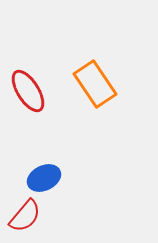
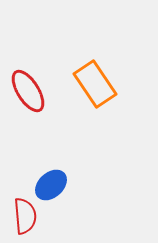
blue ellipse: moved 7 px right, 7 px down; rotated 16 degrees counterclockwise
red semicircle: rotated 45 degrees counterclockwise
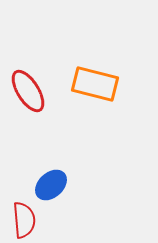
orange rectangle: rotated 42 degrees counterclockwise
red semicircle: moved 1 px left, 4 px down
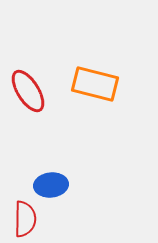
blue ellipse: rotated 36 degrees clockwise
red semicircle: moved 1 px right, 1 px up; rotated 6 degrees clockwise
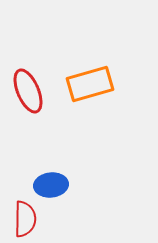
orange rectangle: moved 5 px left; rotated 30 degrees counterclockwise
red ellipse: rotated 9 degrees clockwise
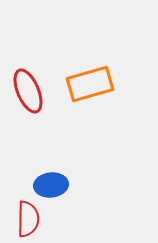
red semicircle: moved 3 px right
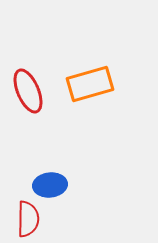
blue ellipse: moved 1 px left
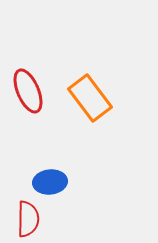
orange rectangle: moved 14 px down; rotated 69 degrees clockwise
blue ellipse: moved 3 px up
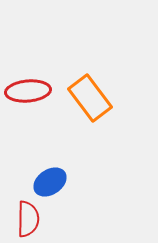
red ellipse: rotated 72 degrees counterclockwise
blue ellipse: rotated 28 degrees counterclockwise
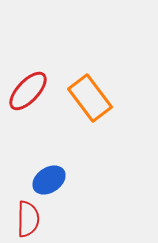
red ellipse: rotated 42 degrees counterclockwise
blue ellipse: moved 1 px left, 2 px up
